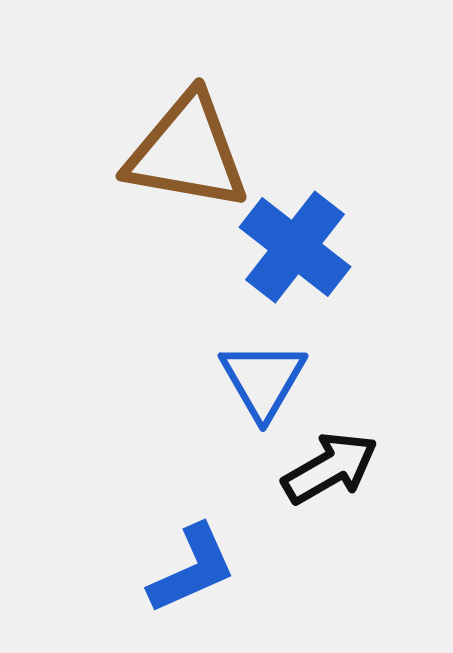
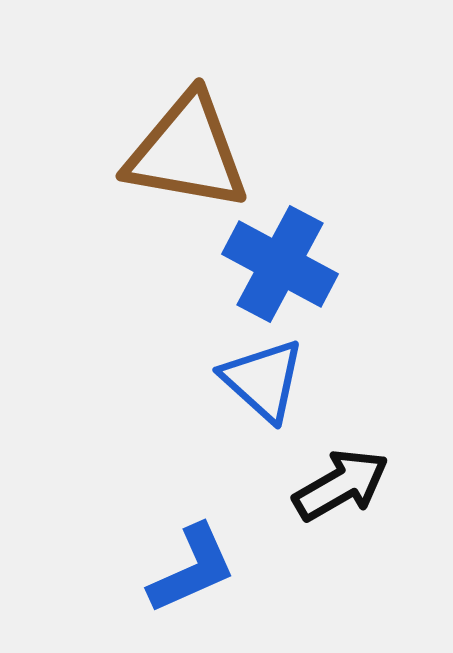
blue cross: moved 15 px left, 17 px down; rotated 10 degrees counterclockwise
blue triangle: rotated 18 degrees counterclockwise
black arrow: moved 11 px right, 17 px down
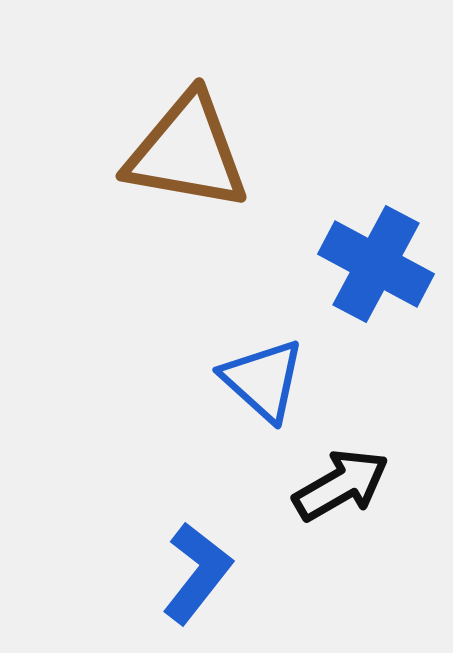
blue cross: moved 96 px right
blue L-shape: moved 5 px right, 4 px down; rotated 28 degrees counterclockwise
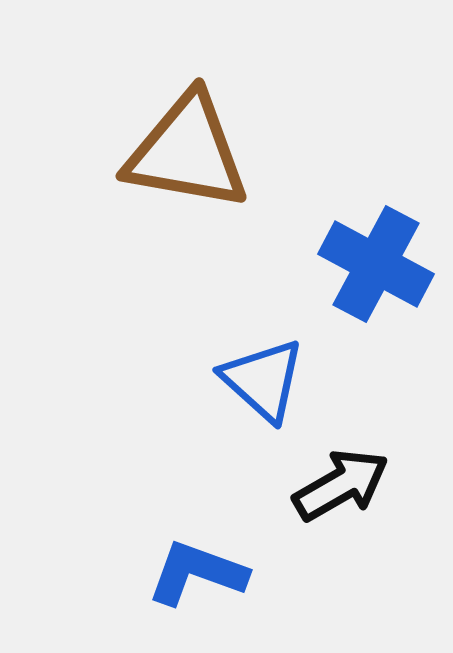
blue L-shape: rotated 108 degrees counterclockwise
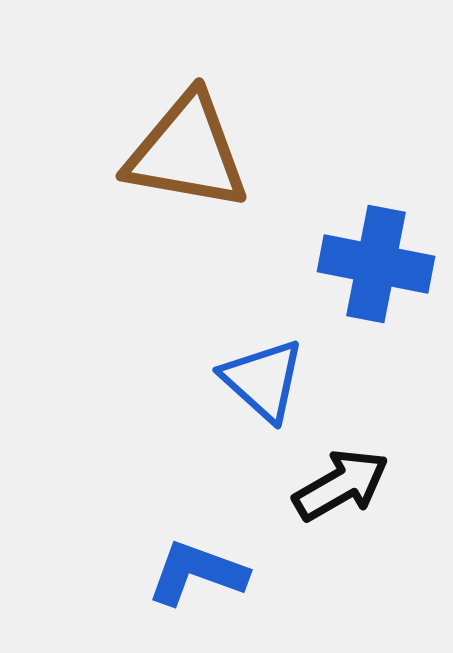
blue cross: rotated 17 degrees counterclockwise
